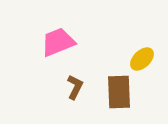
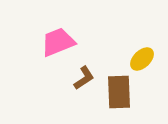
brown L-shape: moved 9 px right, 9 px up; rotated 30 degrees clockwise
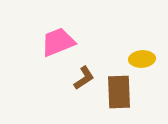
yellow ellipse: rotated 40 degrees clockwise
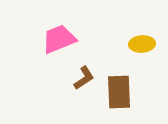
pink trapezoid: moved 1 px right, 3 px up
yellow ellipse: moved 15 px up
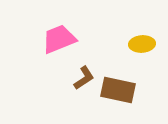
brown rectangle: moved 1 px left, 2 px up; rotated 76 degrees counterclockwise
